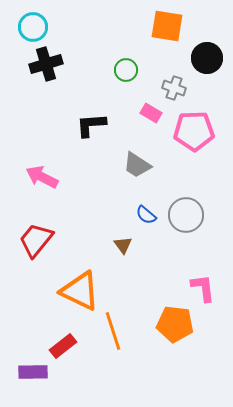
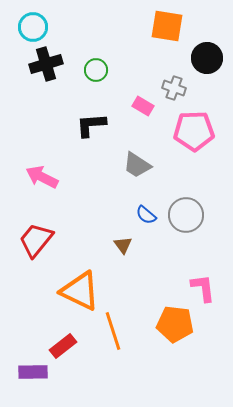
green circle: moved 30 px left
pink rectangle: moved 8 px left, 7 px up
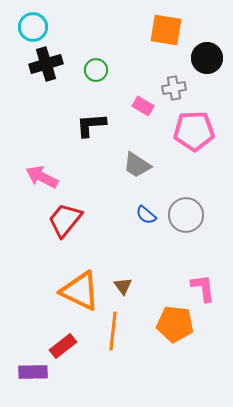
orange square: moved 1 px left, 4 px down
gray cross: rotated 30 degrees counterclockwise
red trapezoid: moved 29 px right, 20 px up
brown triangle: moved 41 px down
orange line: rotated 24 degrees clockwise
